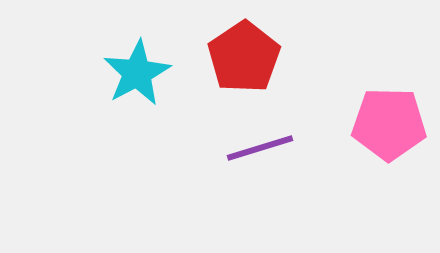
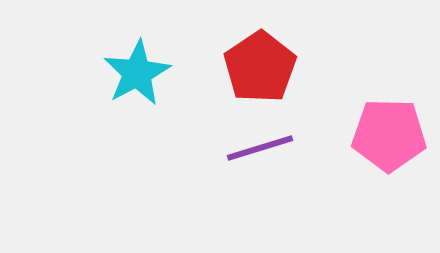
red pentagon: moved 16 px right, 10 px down
pink pentagon: moved 11 px down
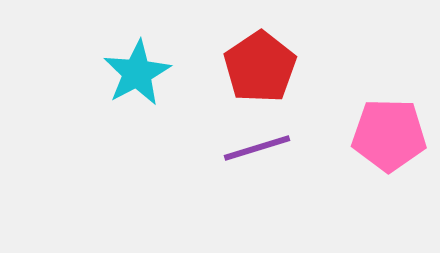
purple line: moved 3 px left
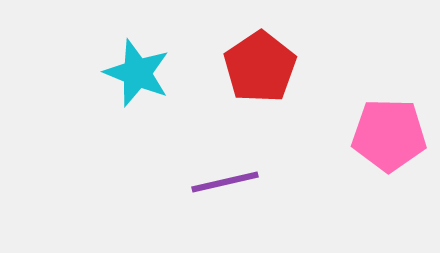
cyan star: rotated 22 degrees counterclockwise
purple line: moved 32 px left, 34 px down; rotated 4 degrees clockwise
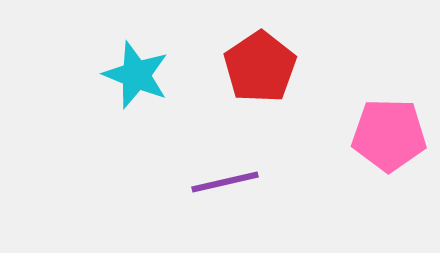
cyan star: moved 1 px left, 2 px down
